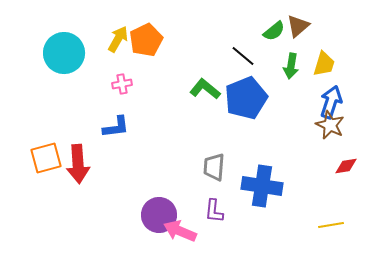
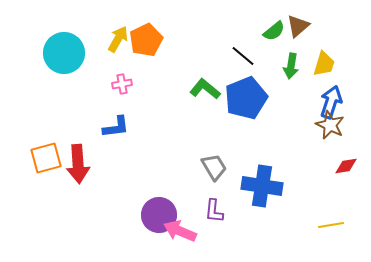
gray trapezoid: rotated 144 degrees clockwise
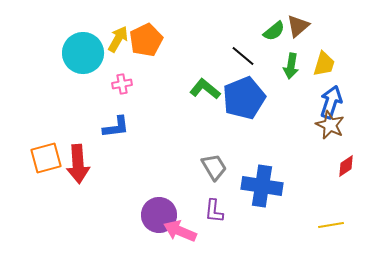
cyan circle: moved 19 px right
blue pentagon: moved 2 px left
red diamond: rotated 25 degrees counterclockwise
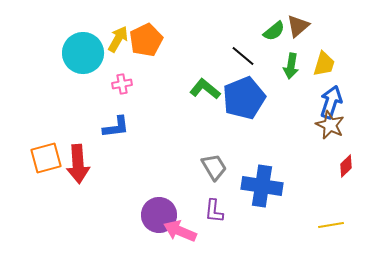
red diamond: rotated 10 degrees counterclockwise
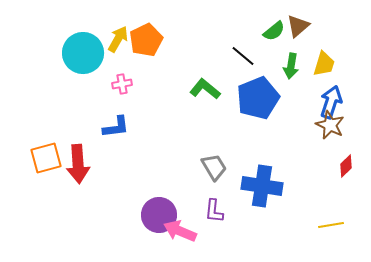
blue pentagon: moved 14 px right
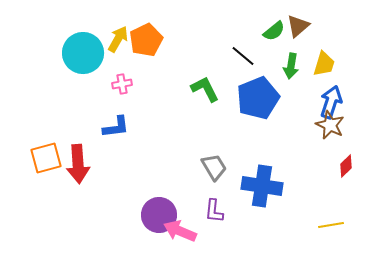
green L-shape: rotated 24 degrees clockwise
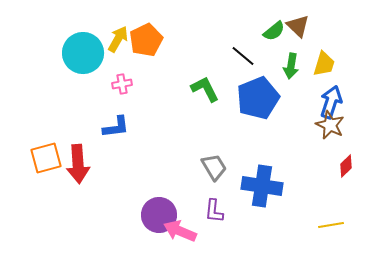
brown triangle: rotated 35 degrees counterclockwise
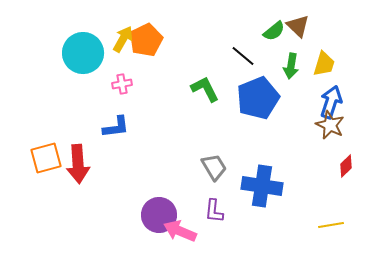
yellow arrow: moved 5 px right
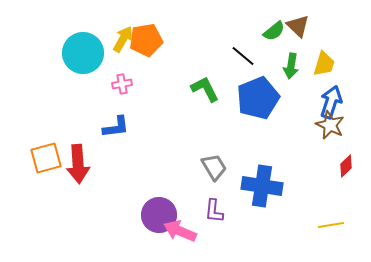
orange pentagon: rotated 16 degrees clockwise
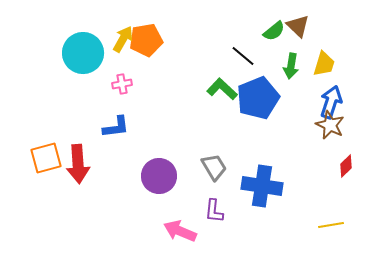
green L-shape: moved 17 px right; rotated 20 degrees counterclockwise
purple circle: moved 39 px up
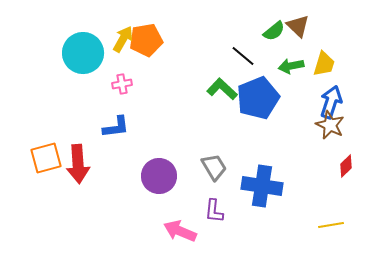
green arrow: rotated 70 degrees clockwise
